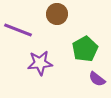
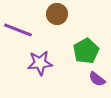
green pentagon: moved 1 px right, 2 px down
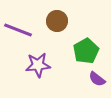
brown circle: moved 7 px down
purple star: moved 2 px left, 2 px down
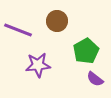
purple semicircle: moved 2 px left
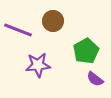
brown circle: moved 4 px left
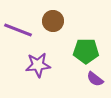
green pentagon: rotated 30 degrees clockwise
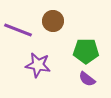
purple star: rotated 15 degrees clockwise
purple semicircle: moved 8 px left
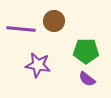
brown circle: moved 1 px right
purple line: moved 3 px right, 1 px up; rotated 16 degrees counterclockwise
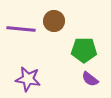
green pentagon: moved 2 px left, 1 px up
purple star: moved 10 px left, 14 px down
purple semicircle: moved 3 px right
